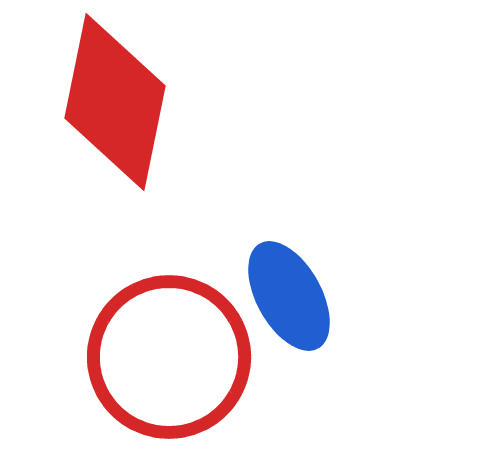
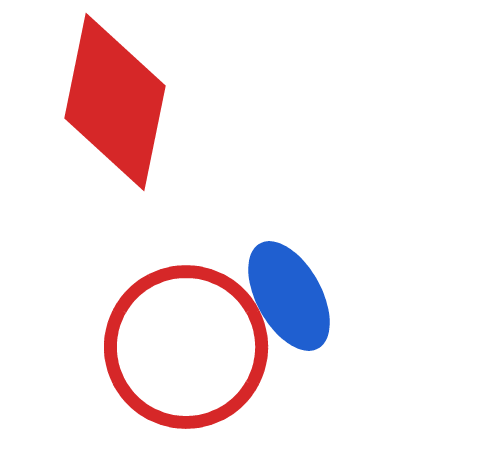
red circle: moved 17 px right, 10 px up
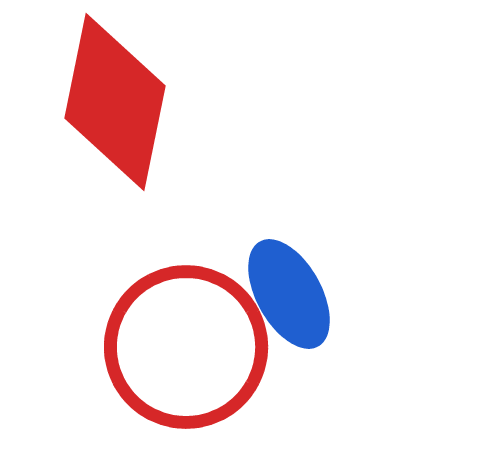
blue ellipse: moved 2 px up
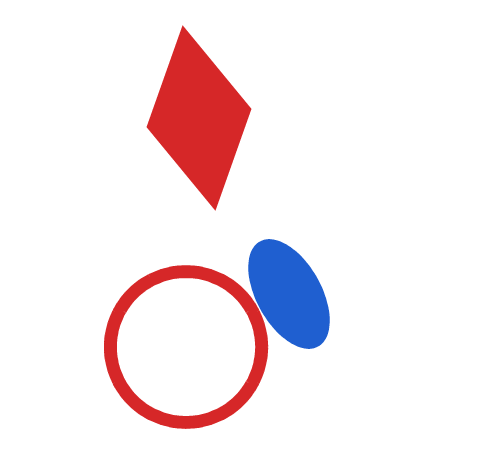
red diamond: moved 84 px right, 16 px down; rotated 8 degrees clockwise
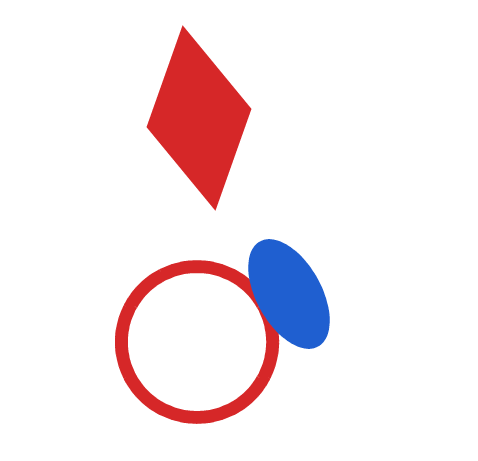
red circle: moved 11 px right, 5 px up
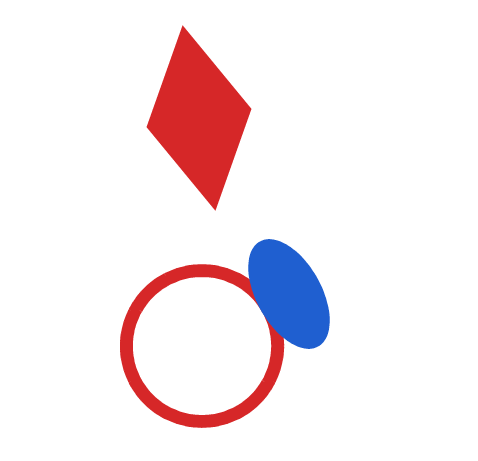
red circle: moved 5 px right, 4 px down
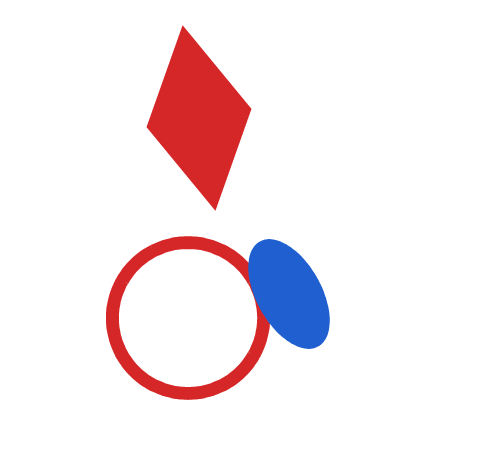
red circle: moved 14 px left, 28 px up
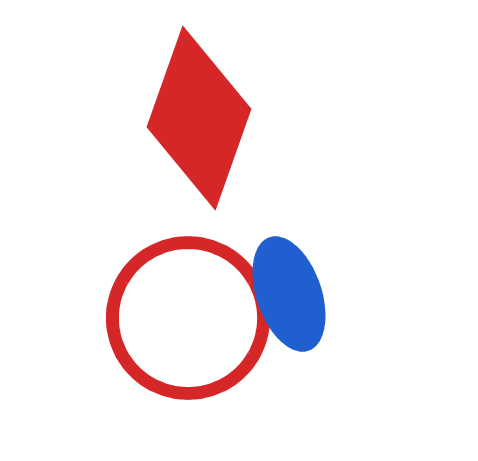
blue ellipse: rotated 10 degrees clockwise
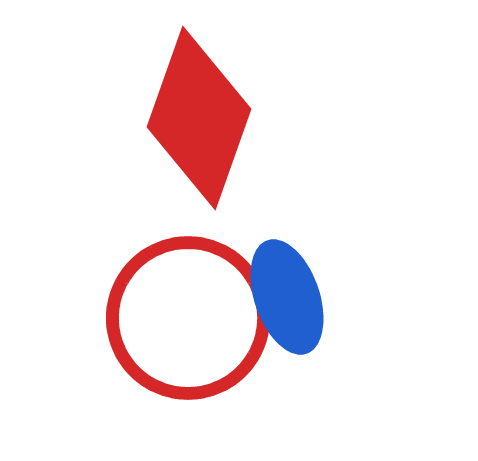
blue ellipse: moved 2 px left, 3 px down
